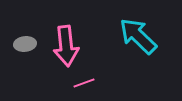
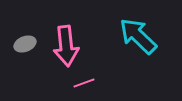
gray ellipse: rotated 15 degrees counterclockwise
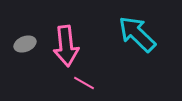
cyan arrow: moved 1 px left, 2 px up
pink line: rotated 50 degrees clockwise
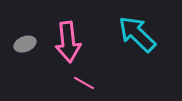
pink arrow: moved 2 px right, 4 px up
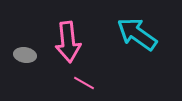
cyan arrow: rotated 9 degrees counterclockwise
gray ellipse: moved 11 px down; rotated 30 degrees clockwise
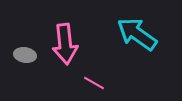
pink arrow: moved 3 px left, 2 px down
pink line: moved 10 px right
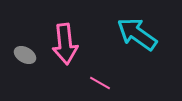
gray ellipse: rotated 20 degrees clockwise
pink line: moved 6 px right
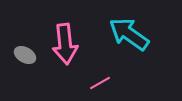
cyan arrow: moved 8 px left
pink line: rotated 60 degrees counterclockwise
